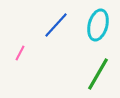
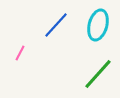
green line: rotated 12 degrees clockwise
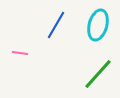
blue line: rotated 12 degrees counterclockwise
pink line: rotated 70 degrees clockwise
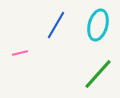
pink line: rotated 21 degrees counterclockwise
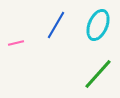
cyan ellipse: rotated 8 degrees clockwise
pink line: moved 4 px left, 10 px up
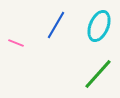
cyan ellipse: moved 1 px right, 1 px down
pink line: rotated 35 degrees clockwise
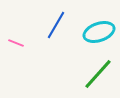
cyan ellipse: moved 6 px down; rotated 48 degrees clockwise
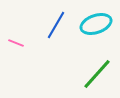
cyan ellipse: moved 3 px left, 8 px up
green line: moved 1 px left
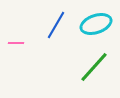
pink line: rotated 21 degrees counterclockwise
green line: moved 3 px left, 7 px up
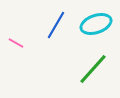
pink line: rotated 28 degrees clockwise
green line: moved 1 px left, 2 px down
